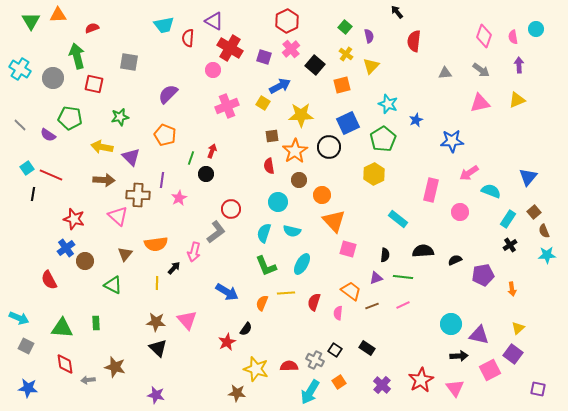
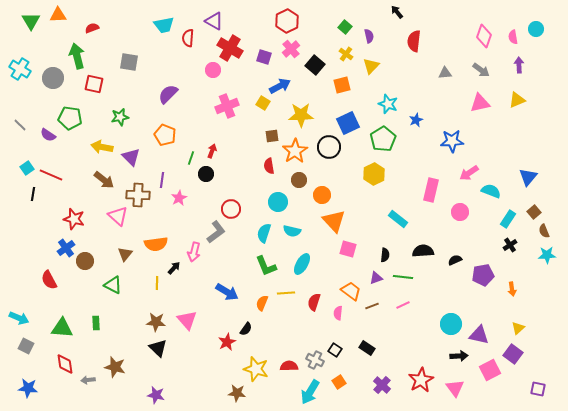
brown arrow at (104, 180): rotated 35 degrees clockwise
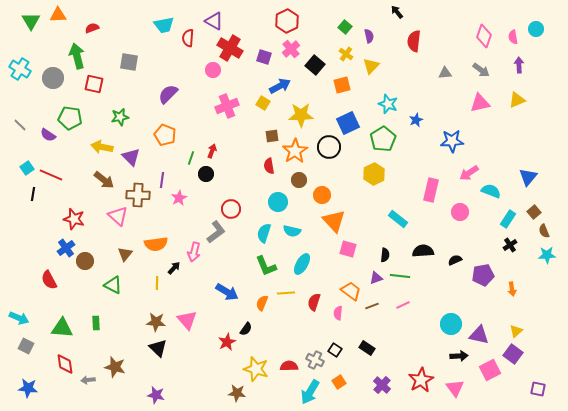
green line at (403, 277): moved 3 px left, 1 px up
yellow triangle at (518, 328): moved 2 px left, 3 px down
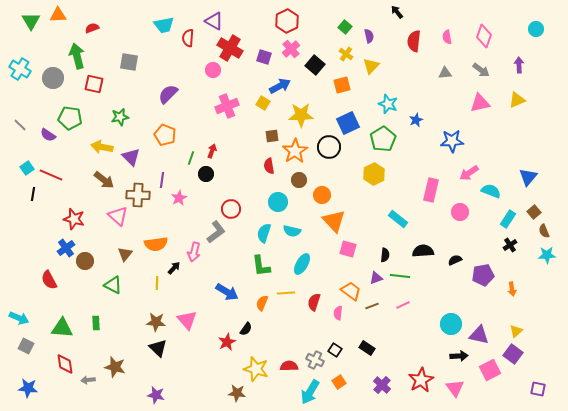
pink semicircle at (513, 37): moved 66 px left
green L-shape at (266, 266): moved 5 px left; rotated 15 degrees clockwise
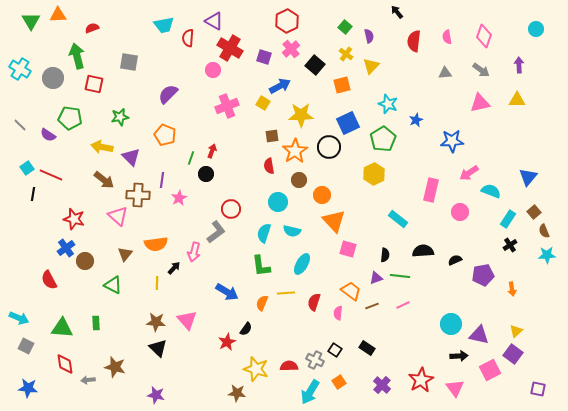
yellow triangle at (517, 100): rotated 24 degrees clockwise
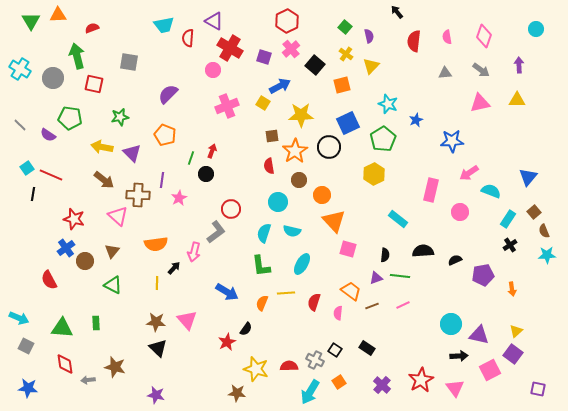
purple triangle at (131, 157): moved 1 px right, 4 px up
brown triangle at (125, 254): moved 13 px left, 3 px up
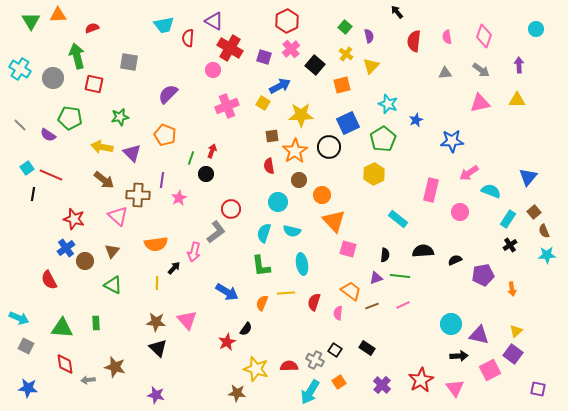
cyan ellipse at (302, 264): rotated 40 degrees counterclockwise
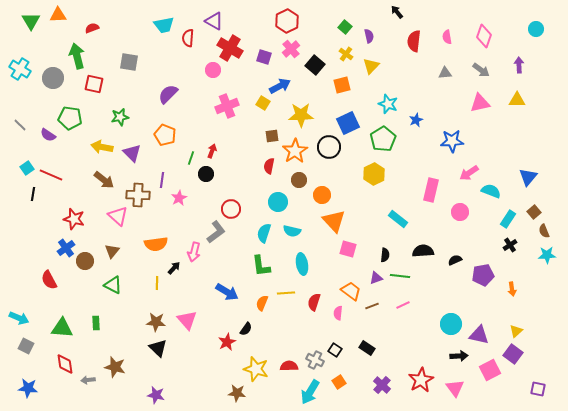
red semicircle at (269, 166): rotated 21 degrees clockwise
